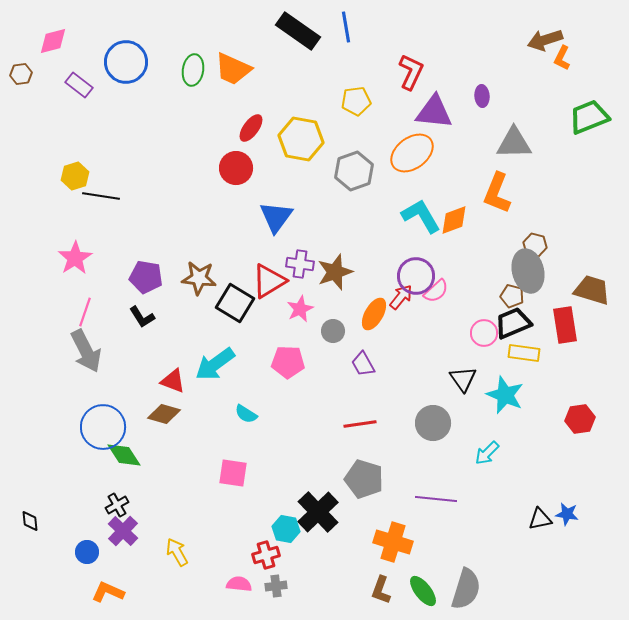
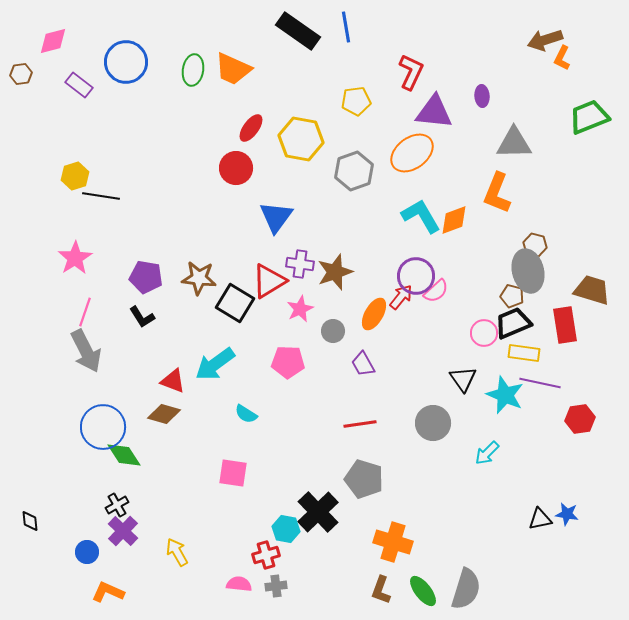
purple line at (436, 499): moved 104 px right, 116 px up; rotated 6 degrees clockwise
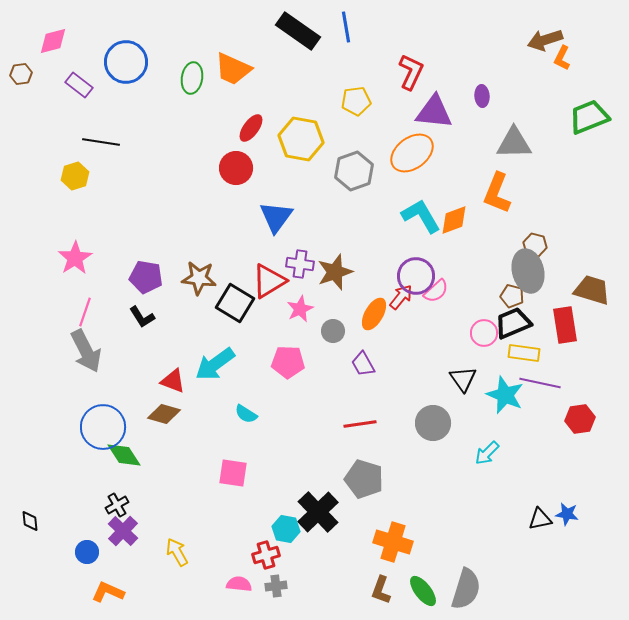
green ellipse at (193, 70): moved 1 px left, 8 px down
black line at (101, 196): moved 54 px up
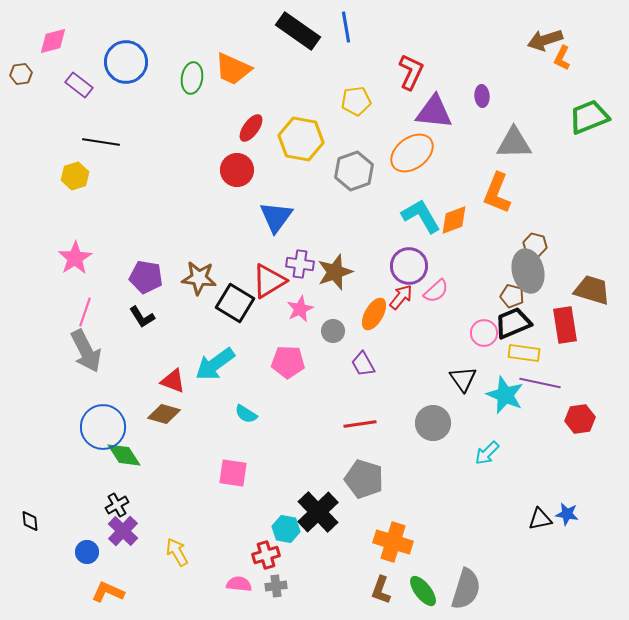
red circle at (236, 168): moved 1 px right, 2 px down
purple circle at (416, 276): moved 7 px left, 10 px up
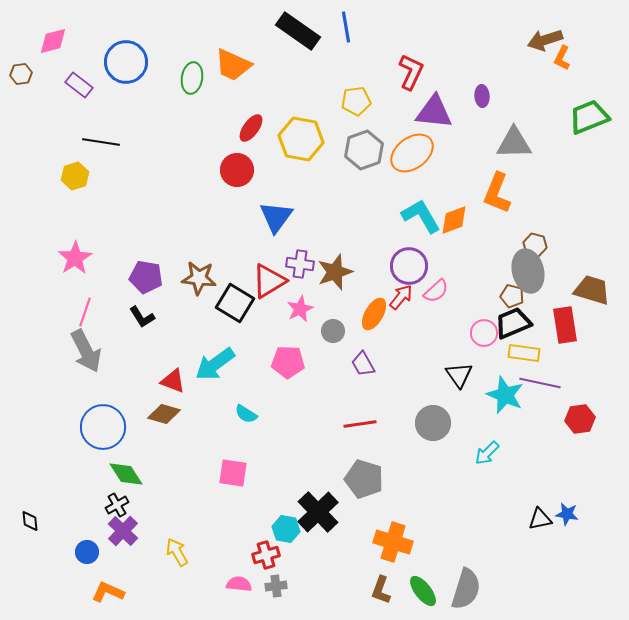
orange trapezoid at (233, 69): moved 4 px up
gray hexagon at (354, 171): moved 10 px right, 21 px up
black triangle at (463, 379): moved 4 px left, 4 px up
green diamond at (124, 455): moved 2 px right, 19 px down
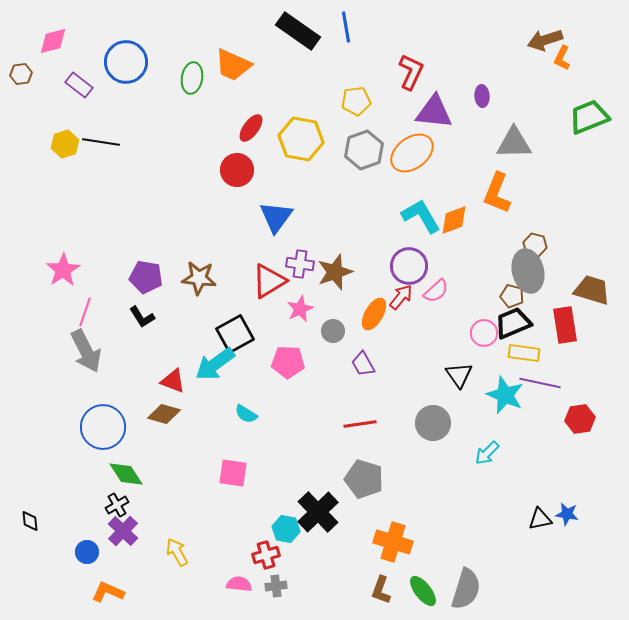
yellow hexagon at (75, 176): moved 10 px left, 32 px up
pink star at (75, 258): moved 12 px left, 12 px down
black square at (235, 303): moved 31 px down; rotated 30 degrees clockwise
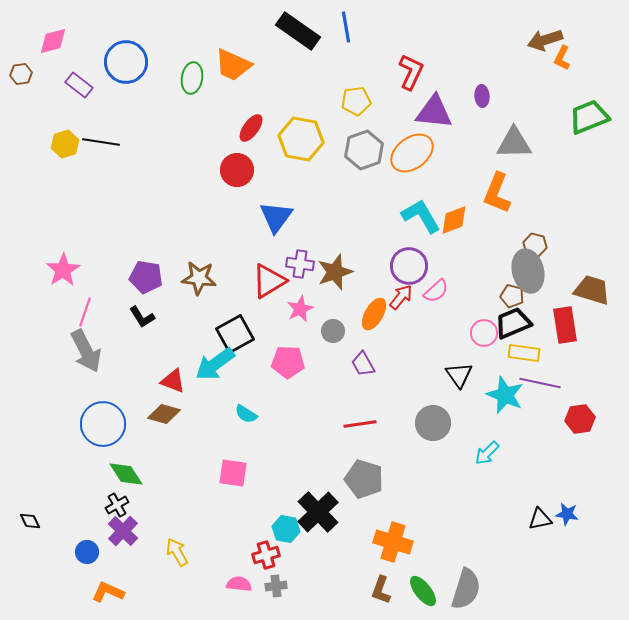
blue circle at (103, 427): moved 3 px up
black diamond at (30, 521): rotated 20 degrees counterclockwise
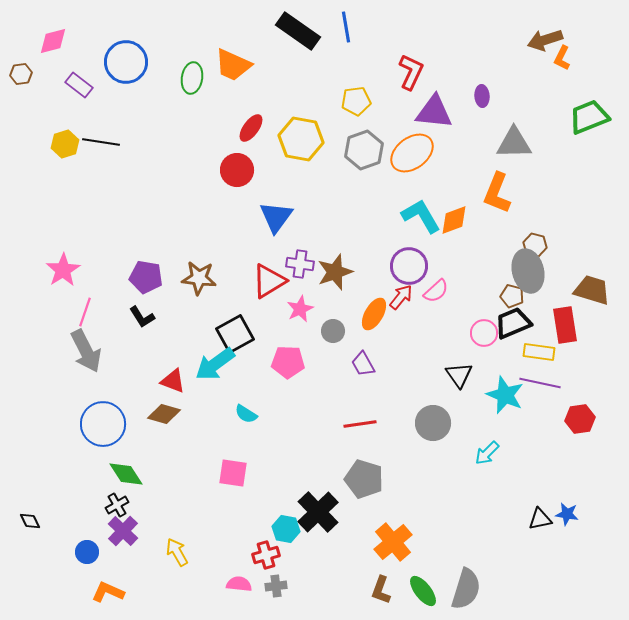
yellow rectangle at (524, 353): moved 15 px right, 1 px up
orange cross at (393, 542): rotated 33 degrees clockwise
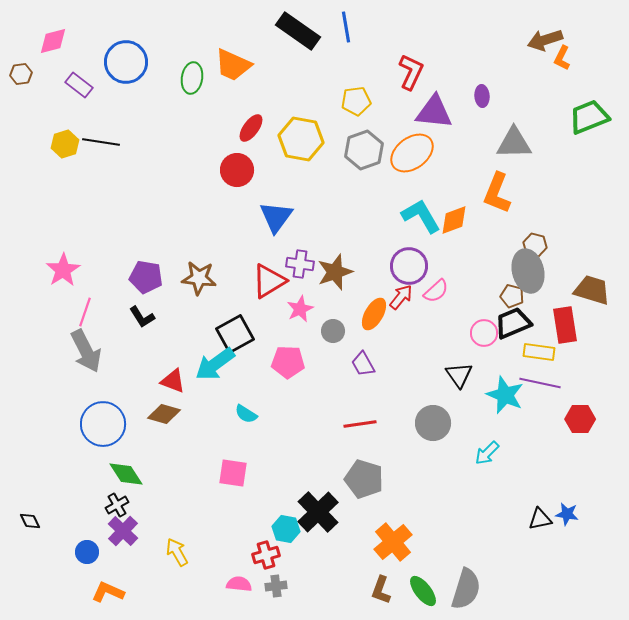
red hexagon at (580, 419): rotated 8 degrees clockwise
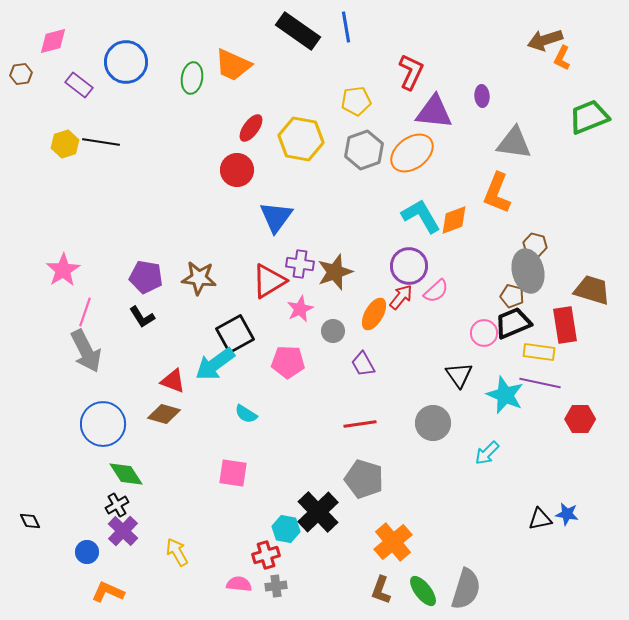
gray triangle at (514, 143): rotated 9 degrees clockwise
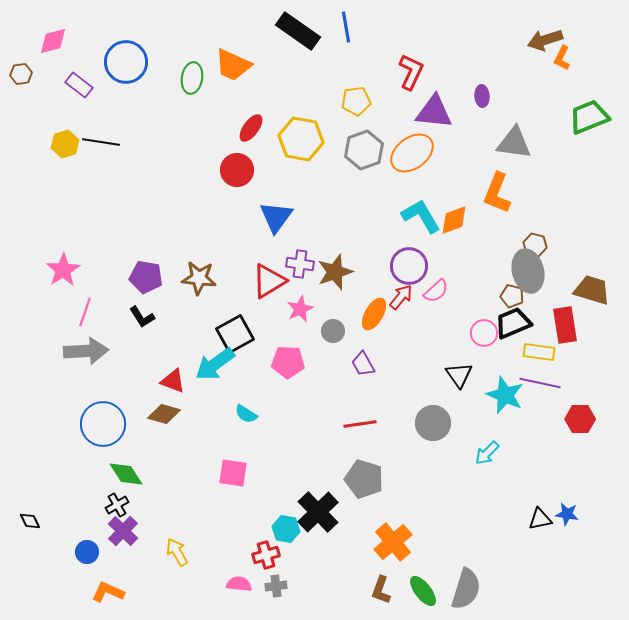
gray arrow at (86, 351): rotated 66 degrees counterclockwise
